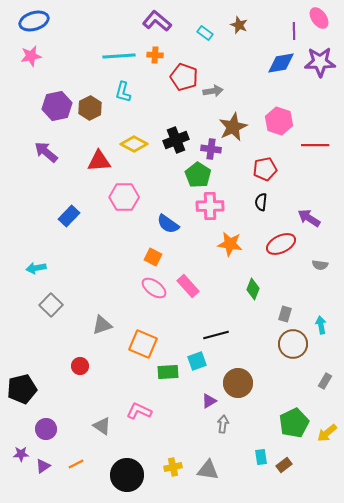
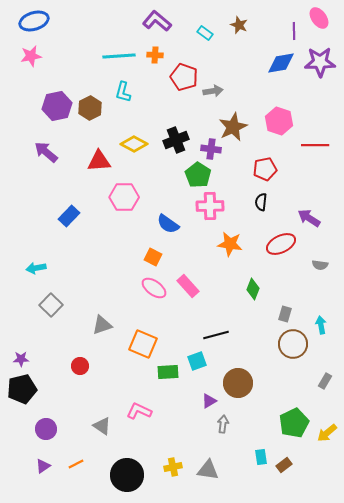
purple star at (21, 454): moved 95 px up
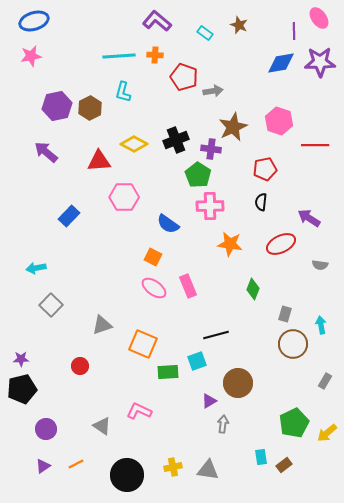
pink rectangle at (188, 286): rotated 20 degrees clockwise
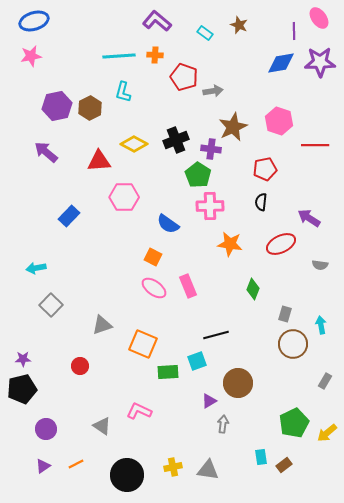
purple star at (21, 359): moved 2 px right
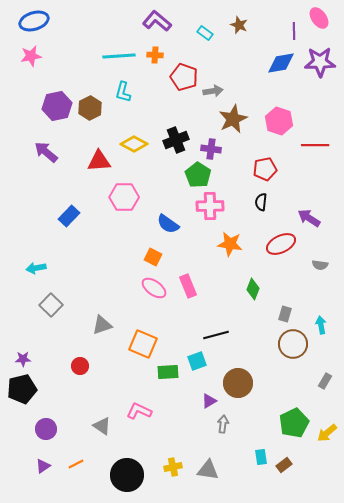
brown star at (233, 127): moved 8 px up
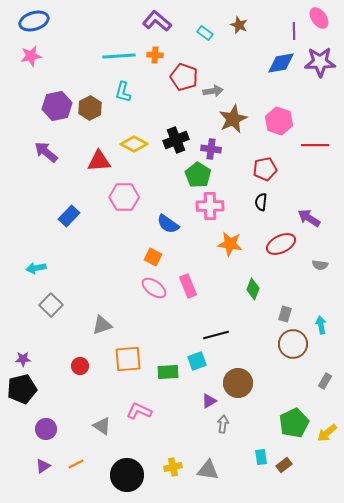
orange square at (143, 344): moved 15 px left, 15 px down; rotated 28 degrees counterclockwise
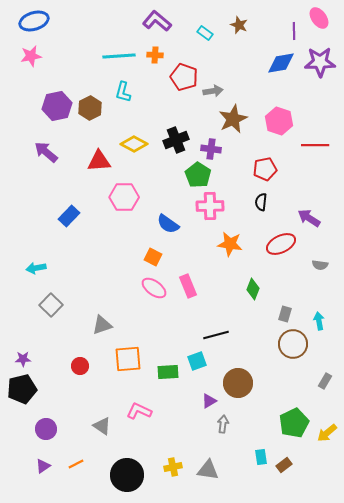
cyan arrow at (321, 325): moved 2 px left, 4 px up
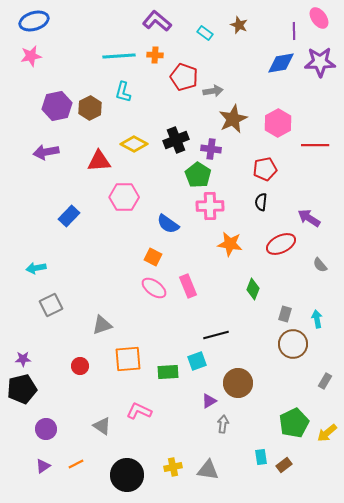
pink hexagon at (279, 121): moved 1 px left, 2 px down; rotated 12 degrees clockwise
purple arrow at (46, 152): rotated 50 degrees counterclockwise
gray semicircle at (320, 265): rotated 42 degrees clockwise
gray square at (51, 305): rotated 20 degrees clockwise
cyan arrow at (319, 321): moved 2 px left, 2 px up
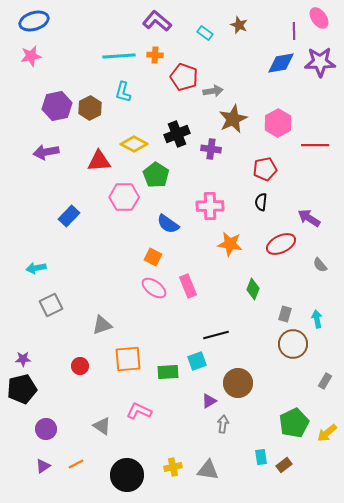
black cross at (176, 140): moved 1 px right, 6 px up
green pentagon at (198, 175): moved 42 px left
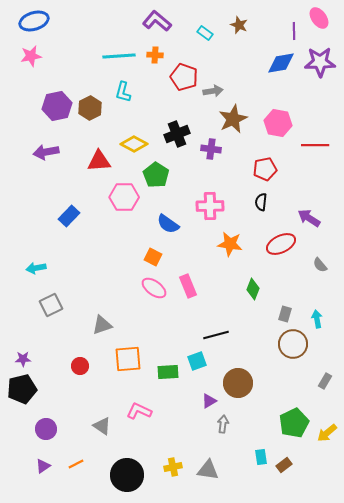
pink hexagon at (278, 123): rotated 20 degrees counterclockwise
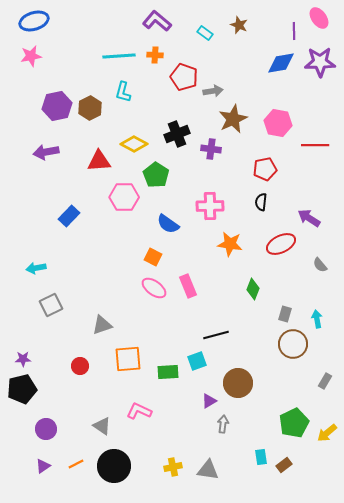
black circle at (127, 475): moved 13 px left, 9 px up
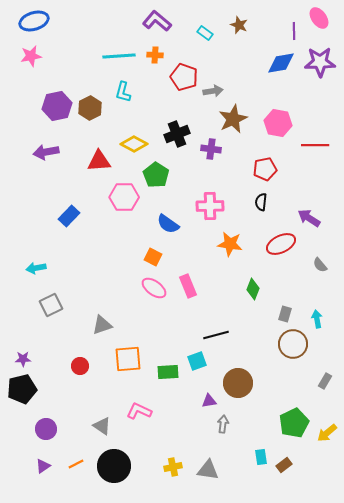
purple triangle at (209, 401): rotated 21 degrees clockwise
